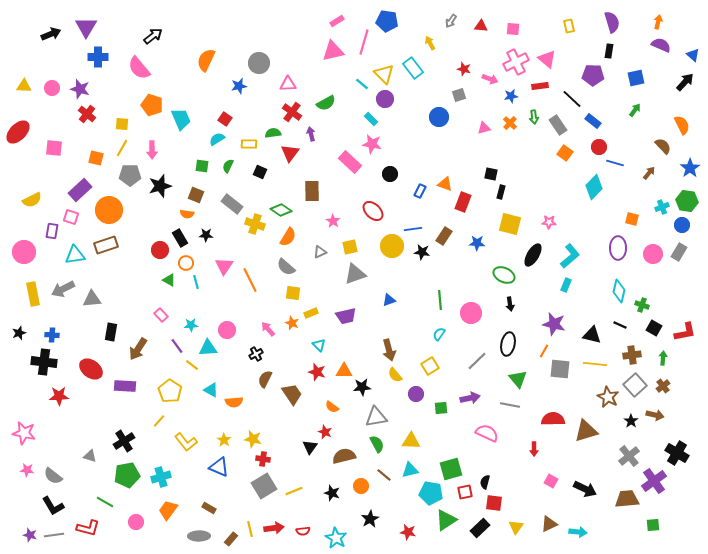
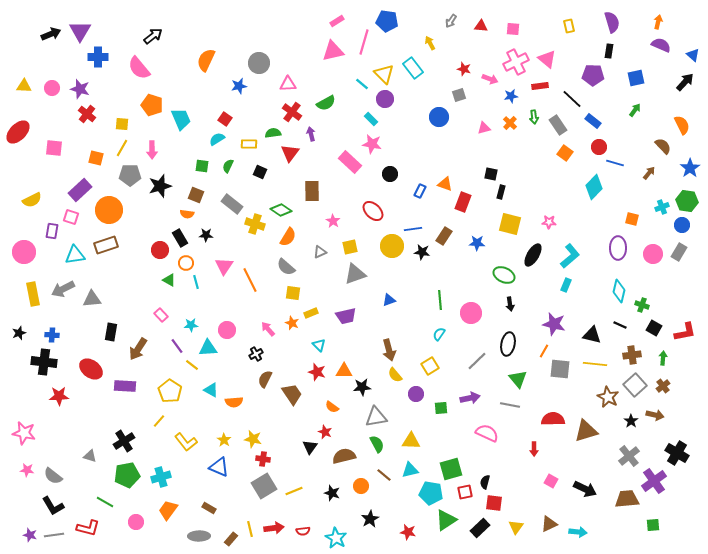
purple triangle at (86, 27): moved 6 px left, 4 px down
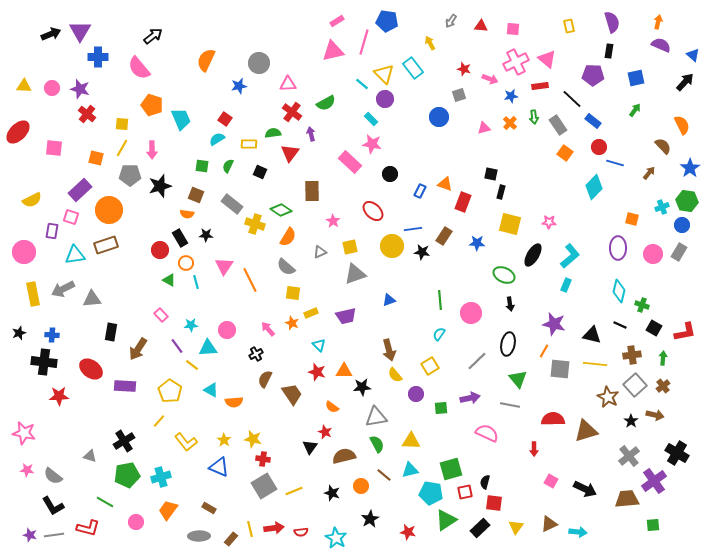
red semicircle at (303, 531): moved 2 px left, 1 px down
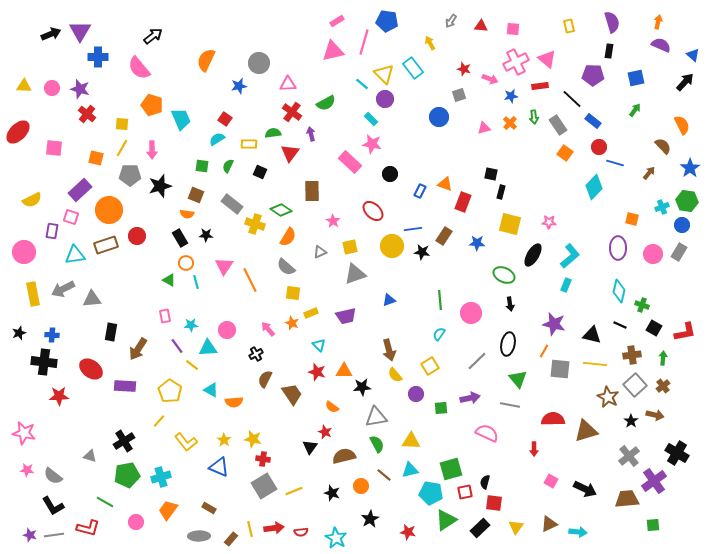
red circle at (160, 250): moved 23 px left, 14 px up
pink rectangle at (161, 315): moved 4 px right, 1 px down; rotated 32 degrees clockwise
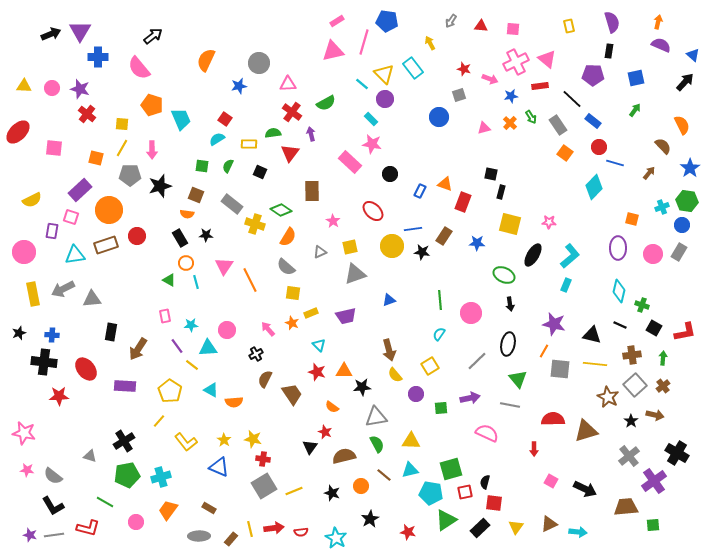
green arrow at (534, 117): moved 3 px left; rotated 24 degrees counterclockwise
red ellipse at (91, 369): moved 5 px left; rotated 15 degrees clockwise
brown trapezoid at (627, 499): moved 1 px left, 8 px down
